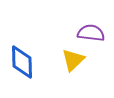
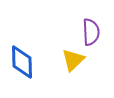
purple semicircle: moved 1 px up; rotated 80 degrees clockwise
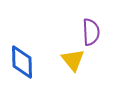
yellow triangle: rotated 25 degrees counterclockwise
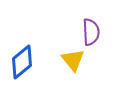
blue diamond: rotated 52 degrees clockwise
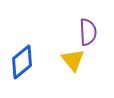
purple semicircle: moved 3 px left
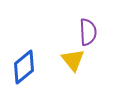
blue diamond: moved 2 px right, 5 px down
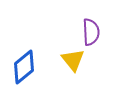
purple semicircle: moved 3 px right
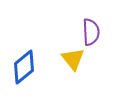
yellow triangle: moved 1 px up
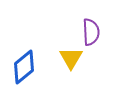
yellow triangle: moved 2 px left, 1 px up; rotated 10 degrees clockwise
